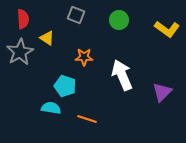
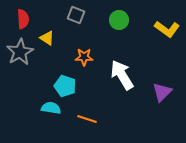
white arrow: rotated 8 degrees counterclockwise
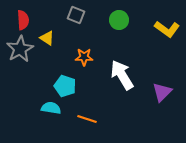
red semicircle: moved 1 px down
gray star: moved 3 px up
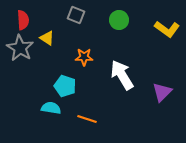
gray star: moved 1 px up; rotated 12 degrees counterclockwise
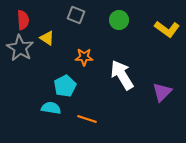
cyan pentagon: rotated 25 degrees clockwise
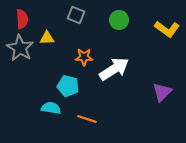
red semicircle: moved 1 px left, 1 px up
yellow triangle: rotated 35 degrees counterclockwise
white arrow: moved 8 px left, 6 px up; rotated 88 degrees clockwise
cyan pentagon: moved 3 px right; rotated 30 degrees counterclockwise
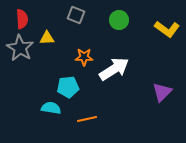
cyan pentagon: moved 1 px down; rotated 20 degrees counterclockwise
orange line: rotated 30 degrees counterclockwise
